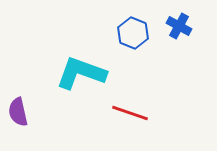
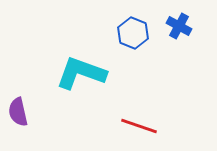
red line: moved 9 px right, 13 px down
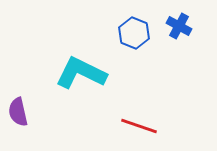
blue hexagon: moved 1 px right
cyan L-shape: rotated 6 degrees clockwise
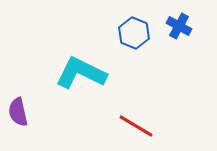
red line: moved 3 px left; rotated 12 degrees clockwise
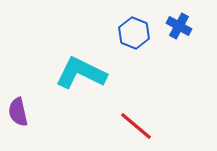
red line: rotated 9 degrees clockwise
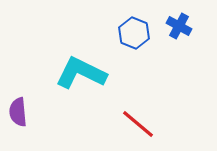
purple semicircle: rotated 8 degrees clockwise
red line: moved 2 px right, 2 px up
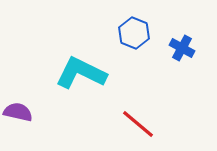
blue cross: moved 3 px right, 22 px down
purple semicircle: rotated 108 degrees clockwise
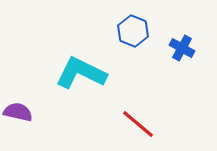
blue hexagon: moved 1 px left, 2 px up
